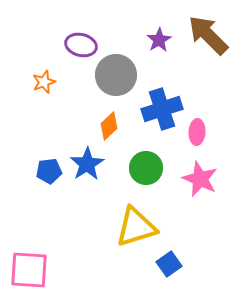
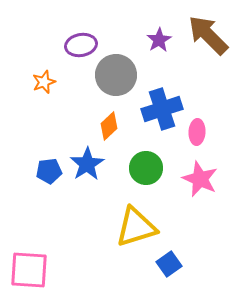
purple ellipse: rotated 24 degrees counterclockwise
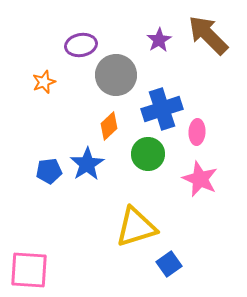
green circle: moved 2 px right, 14 px up
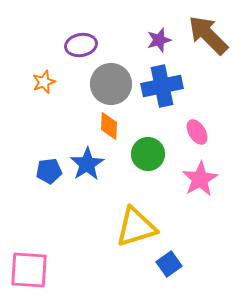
purple star: rotated 15 degrees clockwise
gray circle: moved 5 px left, 9 px down
blue cross: moved 23 px up; rotated 6 degrees clockwise
orange diamond: rotated 44 degrees counterclockwise
pink ellipse: rotated 35 degrees counterclockwise
pink star: rotated 18 degrees clockwise
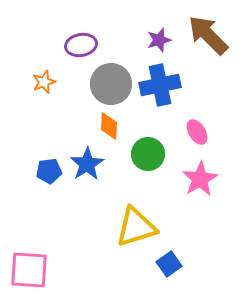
blue cross: moved 2 px left, 1 px up
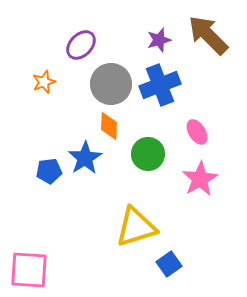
purple ellipse: rotated 36 degrees counterclockwise
blue cross: rotated 9 degrees counterclockwise
blue star: moved 2 px left, 6 px up
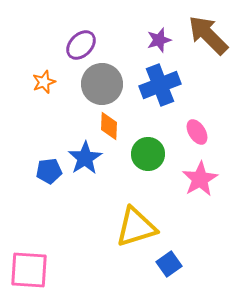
gray circle: moved 9 px left
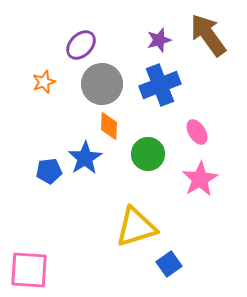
brown arrow: rotated 9 degrees clockwise
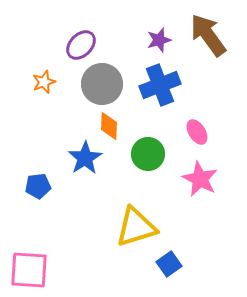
blue pentagon: moved 11 px left, 15 px down
pink star: rotated 15 degrees counterclockwise
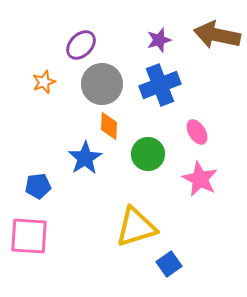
brown arrow: moved 9 px right; rotated 42 degrees counterclockwise
pink square: moved 34 px up
